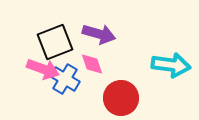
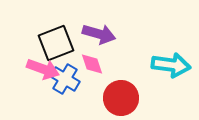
black square: moved 1 px right, 1 px down
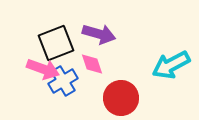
cyan arrow: rotated 144 degrees clockwise
blue cross: moved 2 px left, 2 px down; rotated 28 degrees clockwise
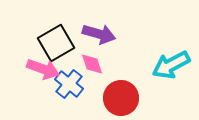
black square: rotated 9 degrees counterclockwise
blue cross: moved 6 px right, 3 px down; rotated 20 degrees counterclockwise
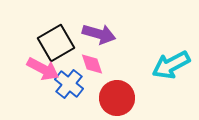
pink arrow: rotated 8 degrees clockwise
red circle: moved 4 px left
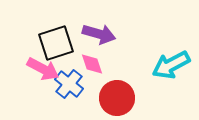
black square: rotated 12 degrees clockwise
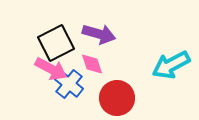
black square: rotated 9 degrees counterclockwise
pink arrow: moved 8 px right
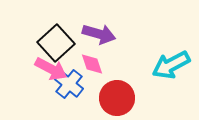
black square: rotated 15 degrees counterclockwise
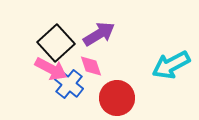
purple arrow: rotated 48 degrees counterclockwise
pink diamond: moved 1 px left, 2 px down
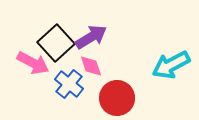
purple arrow: moved 8 px left, 3 px down
pink arrow: moved 18 px left, 6 px up
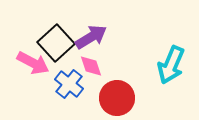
cyan arrow: rotated 39 degrees counterclockwise
